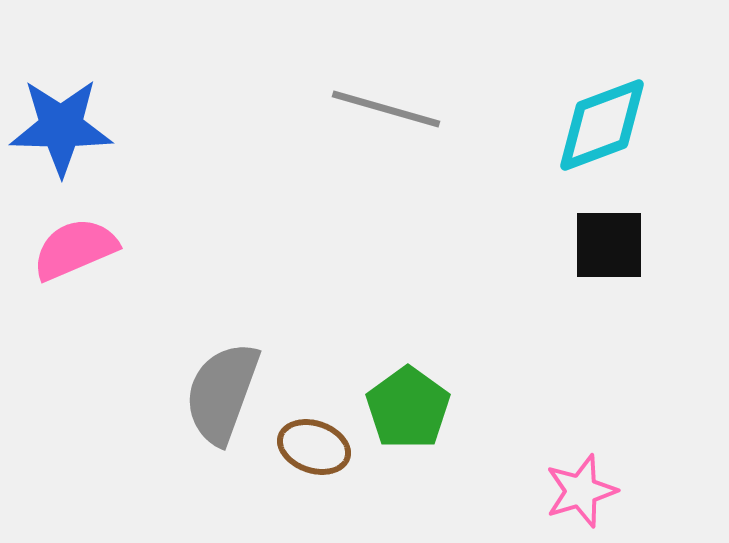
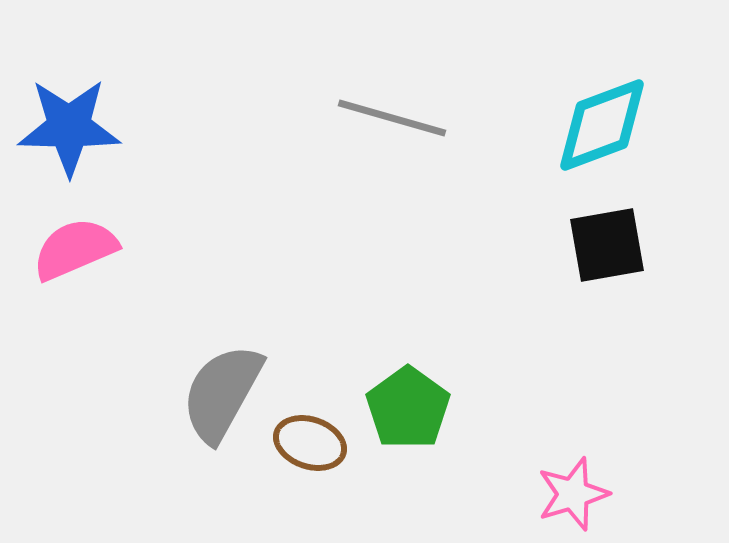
gray line: moved 6 px right, 9 px down
blue star: moved 8 px right
black square: moved 2 px left; rotated 10 degrees counterclockwise
gray semicircle: rotated 9 degrees clockwise
brown ellipse: moved 4 px left, 4 px up
pink star: moved 8 px left, 3 px down
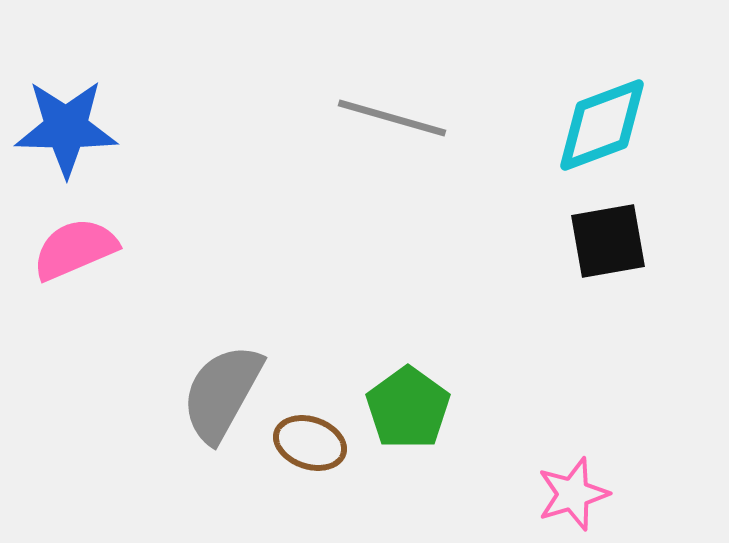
blue star: moved 3 px left, 1 px down
black square: moved 1 px right, 4 px up
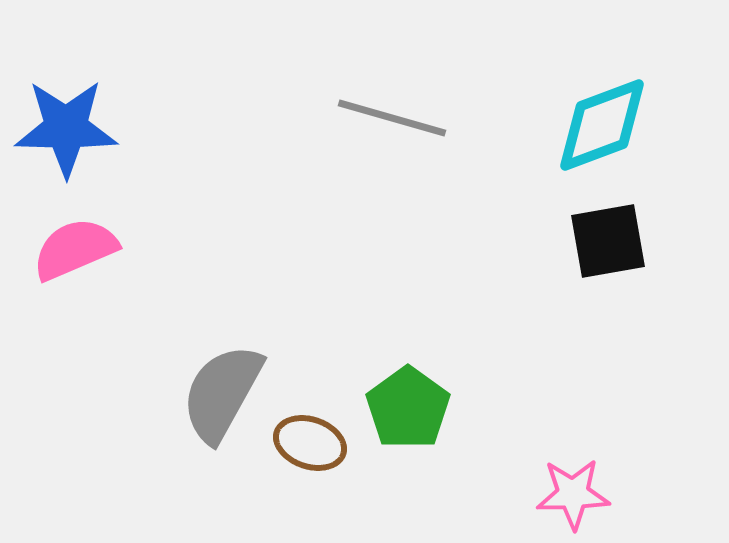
pink star: rotated 16 degrees clockwise
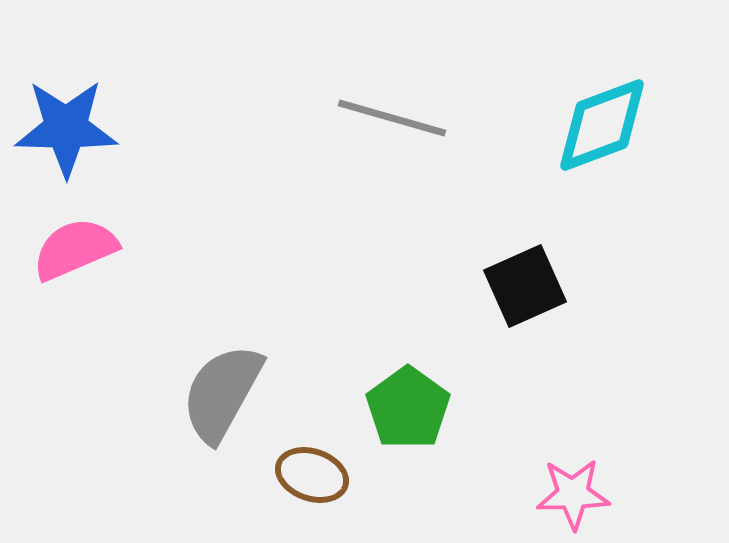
black square: moved 83 px left, 45 px down; rotated 14 degrees counterclockwise
brown ellipse: moved 2 px right, 32 px down
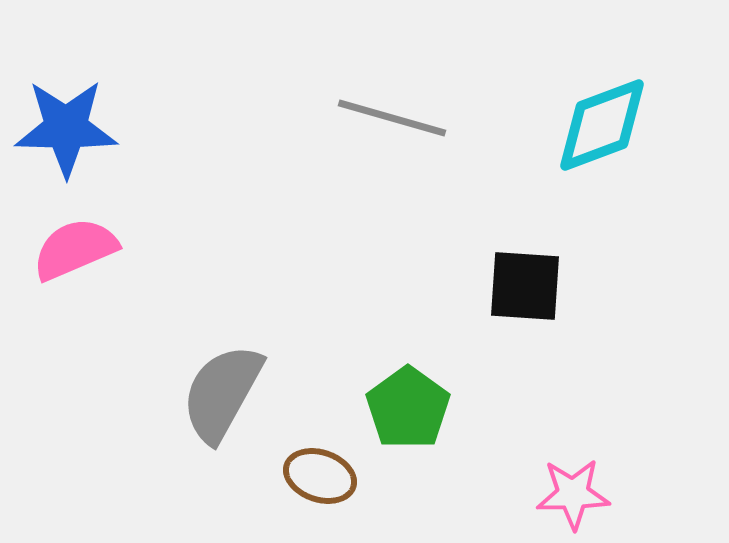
black square: rotated 28 degrees clockwise
brown ellipse: moved 8 px right, 1 px down
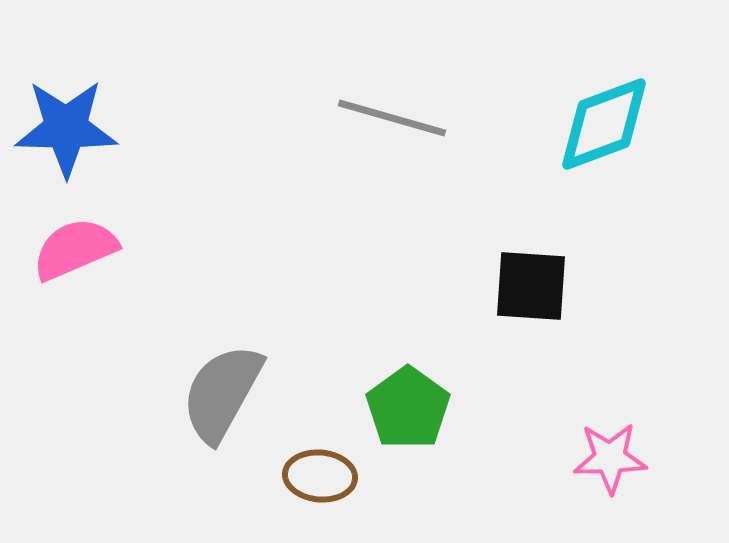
cyan diamond: moved 2 px right, 1 px up
black square: moved 6 px right
brown ellipse: rotated 14 degrees counterclockwise
pink star: moved 37 px right, 36 px up
